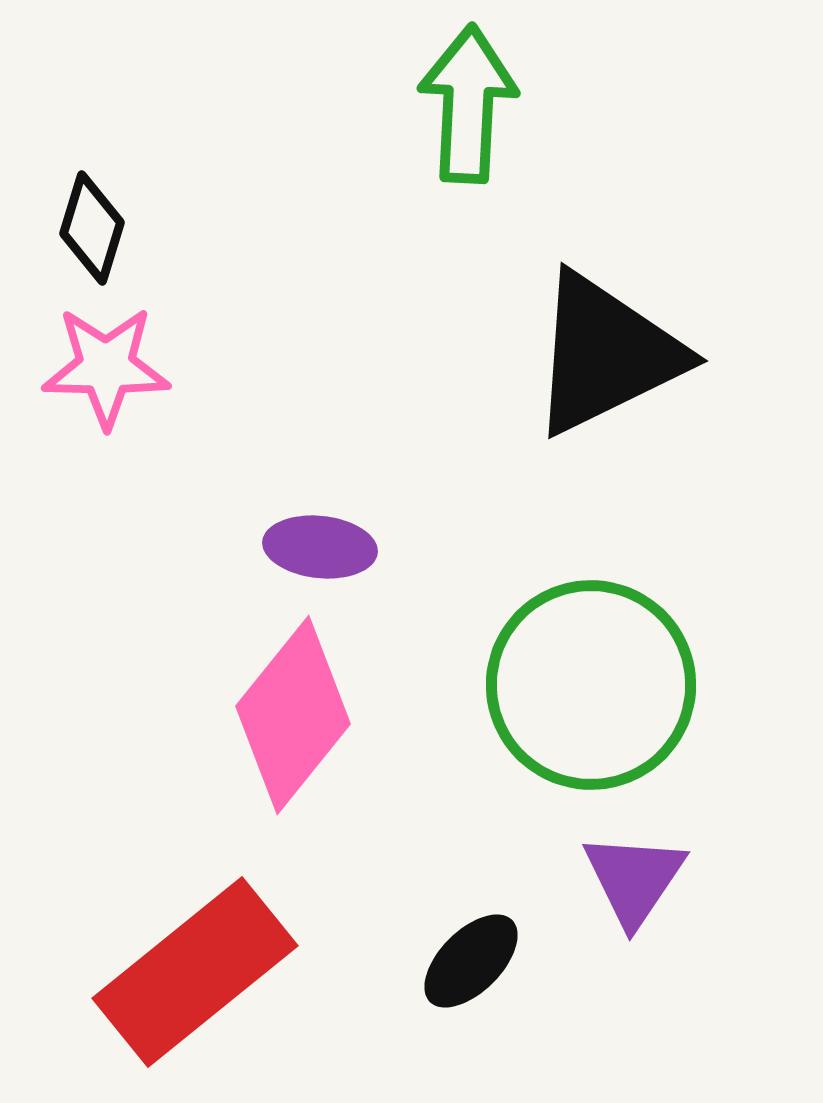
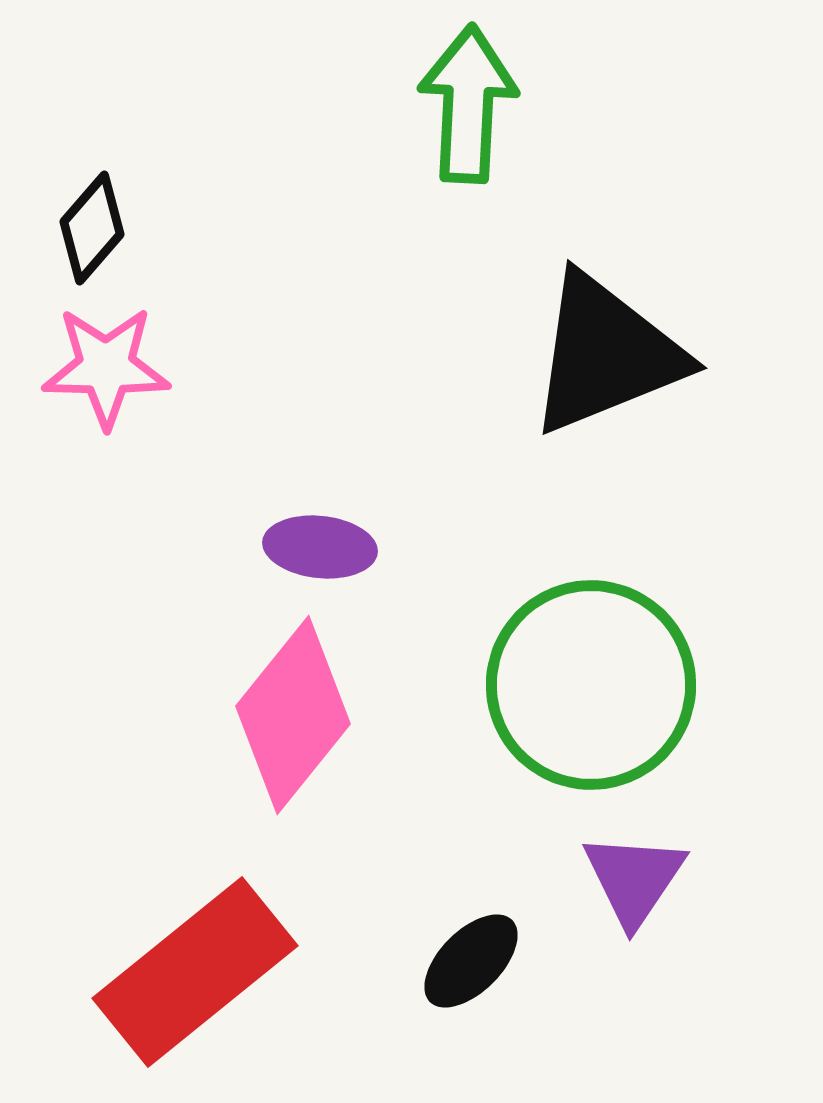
black diamond: rotated 24 degrees clockwise
black triangle: rotated 4 degrees clockwise
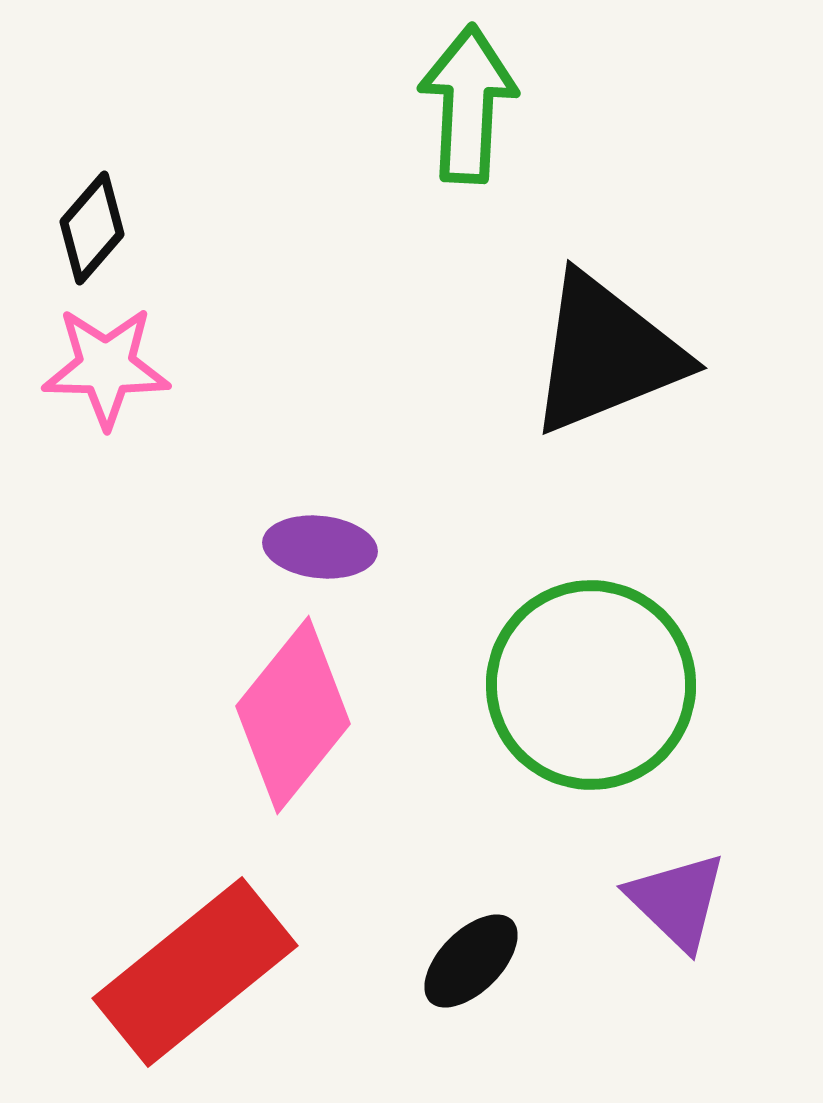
purple triangle: moved 43 px right, 22 px down; rotated 20 degrees counterclockwise
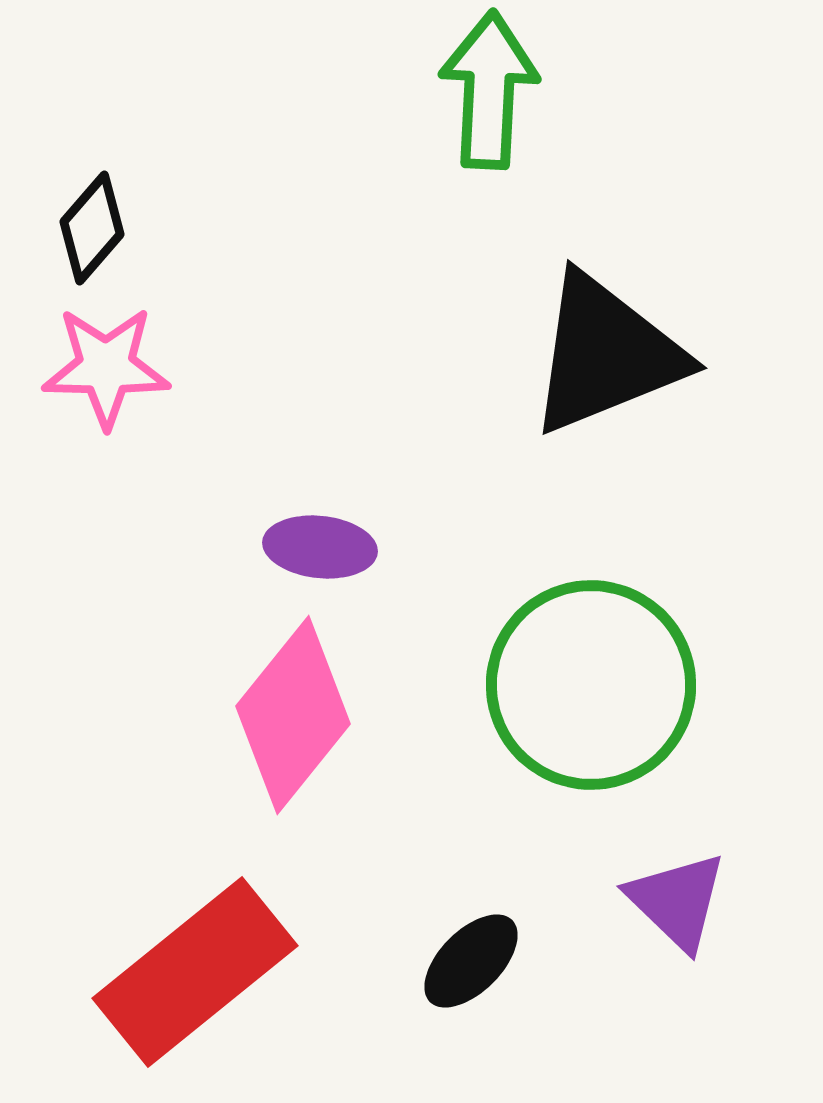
green arrow: moved 21 px right, 14 px up
